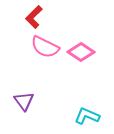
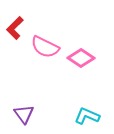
red L-shape: moved 19 px left, 11 px down
pink diamond: moved 6 px down
purple triangle: moved 13 px down
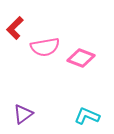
pink semicircle: rotated 36 degrees counterclockwise
pink diamond: rotated 12 degrees counterclockwise
purple triangle: moved 1 px left; rotated 30 degrees clockwise
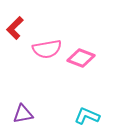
pink semicircle: moved 2 px right, 2 px down
purple triangle: rotated 25 degrees clockwise
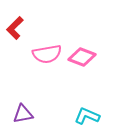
pink semicircle: moved 5 px down
pink diamond: moved 1 px right, 1 px up
